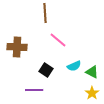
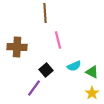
pink line: rotated 36 degrees clockwise
black square: rotated 16 degrees clockwise
purple line: moved 2 px up; rotated 54 degrees counterclockwise
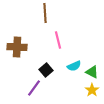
yellow star: moved 3 px up
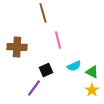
brown line: moved 2 px left; rotated 12 degrees counterclockwise
black square: rotated 16 degrees clockwise
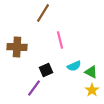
brown line: rotated 48 degrees clockwise
pink line: moved 2 px right
green triangle: moved 1 px left
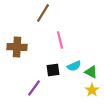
black square: moved 7 px right; rotated 16 degrees clockwise
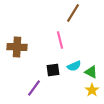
brown line: moved 30 px right
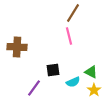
pink line: moved 9 px right, 4 px up
cyan semicircle: moved 1 px left, 16 px down
yellow star: moved 2 px right
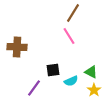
pink line: rotated 18 degrees counterclockwise
cyan semicircle: moved 2 px left, 1 px up
